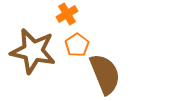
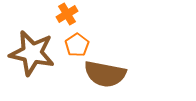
brown star: moved 1 px left, 2 px down
brown semicircle: rotated 123 degrees clockwise
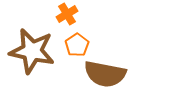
brown star: moved 2 px up
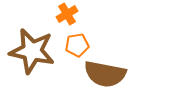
orange pentagon: rotated 25 degrees clockwise
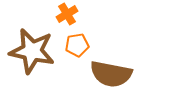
brown semicircle: moved 6 px right
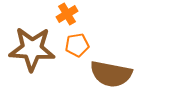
brown star: moved 2 px up; rotated 9 degrees counterclockwise
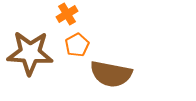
orange pentagon: rotated 20 degrees counterclockwise
brown star: moved 2 px left, 4 px down
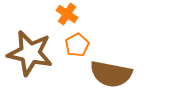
orange cross: rotated 25 degrees counterclockwise
brown star: rotated 9 degrees clockwise
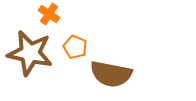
orange cross: moved 18 px left
orange pentagon: moved 2 px left, 2 px down; rotated 20 degrees counterclockwise
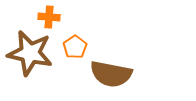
orange cross: moved 3 px down; rotated 30 degrees counterclockwise
orange pentagon: rotated 15 degrees clockwise
